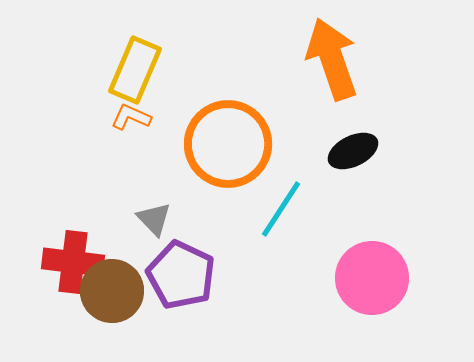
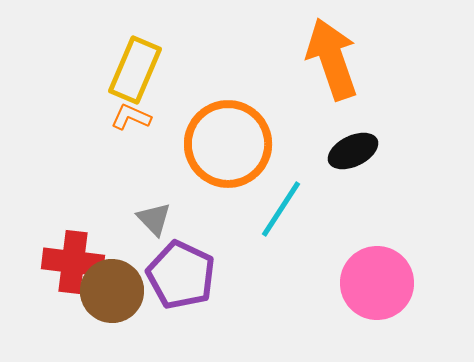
pink circle: moved 5 px right, 5 px down
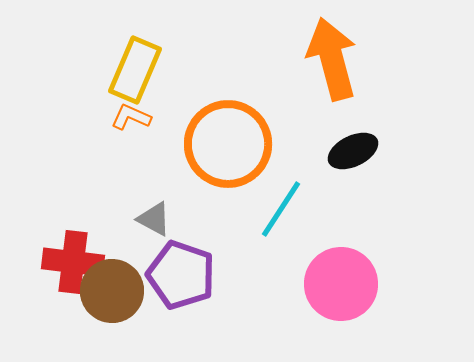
orange arrow: rotated 4 degrees clockwise
gray triangle: rotated 18 degrees counterclockwise
purple pentagon: rotated 6 degrees counterclockwise
pink circle: moved 36 px left, 1 px down
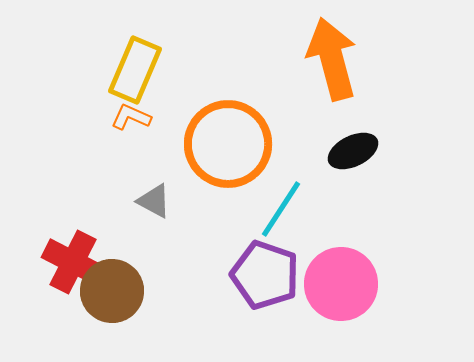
gray triangle: moved 18 px up
red cross: rotated 20 degrees clockwise
purple pentagon: moved 84 px right
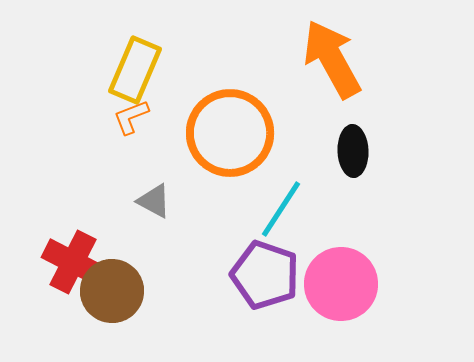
orange arrow: rotated 14 degrees counterclockwise
orange L-shape: rotated 45 degrees counterclockwise
orange circle: moved 2 px right, 11 px up
black ellipse: rotated 66 degrees counterclockwise
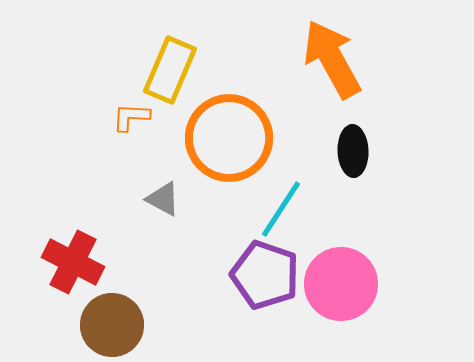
yellow rectangle: moved 35 px right
orange L-shape: rotated 24 degrees clockwise
orange circle: moved 1 px left, 5 px down
gray triangle: moved 9 px right, 2 px up
brown circle: moved 34 px down
